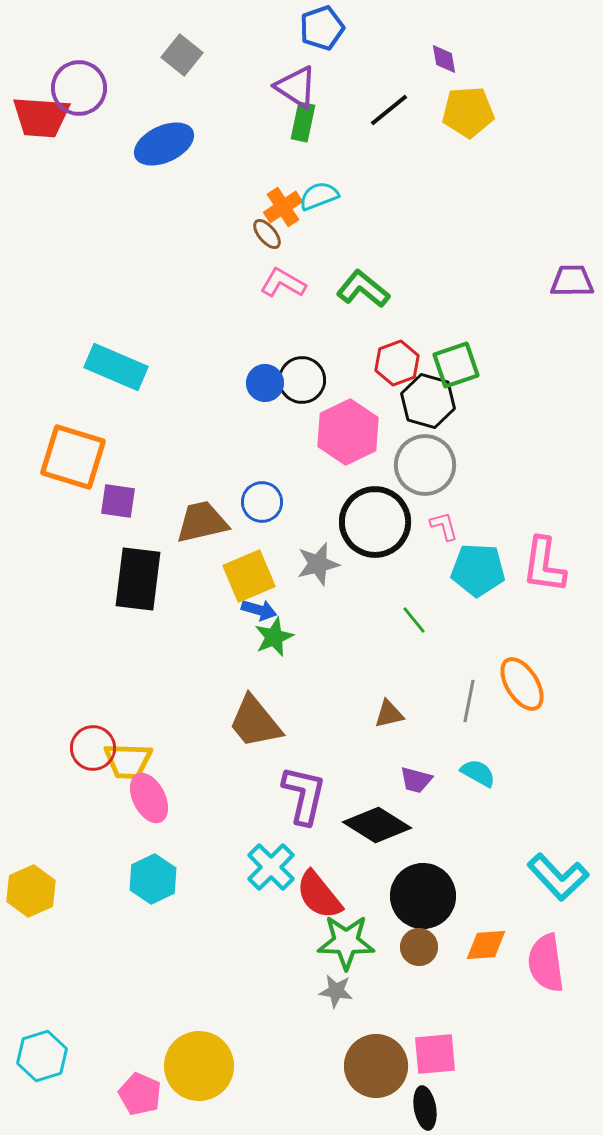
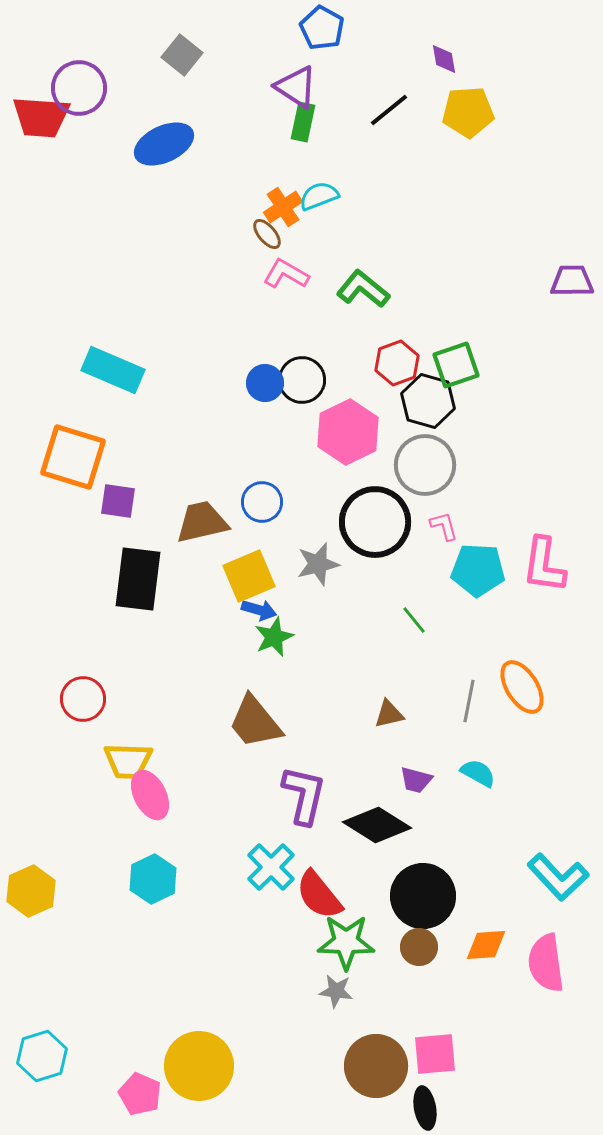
blue pentagon at (322, 28): rotated 24 degrees counterclockwise
pink L-shape at (283, 283): moved 3 px right, 9 px up
cyan rectangle at (116, 367): moved 3 px left, 3 px down
orange ellipse at (522, 684): moved 3 px down
red circle at (93, 748): moved 10 px left, 49 px up
pink ellipse at (149, 798): moved 1 px right, 3 px up
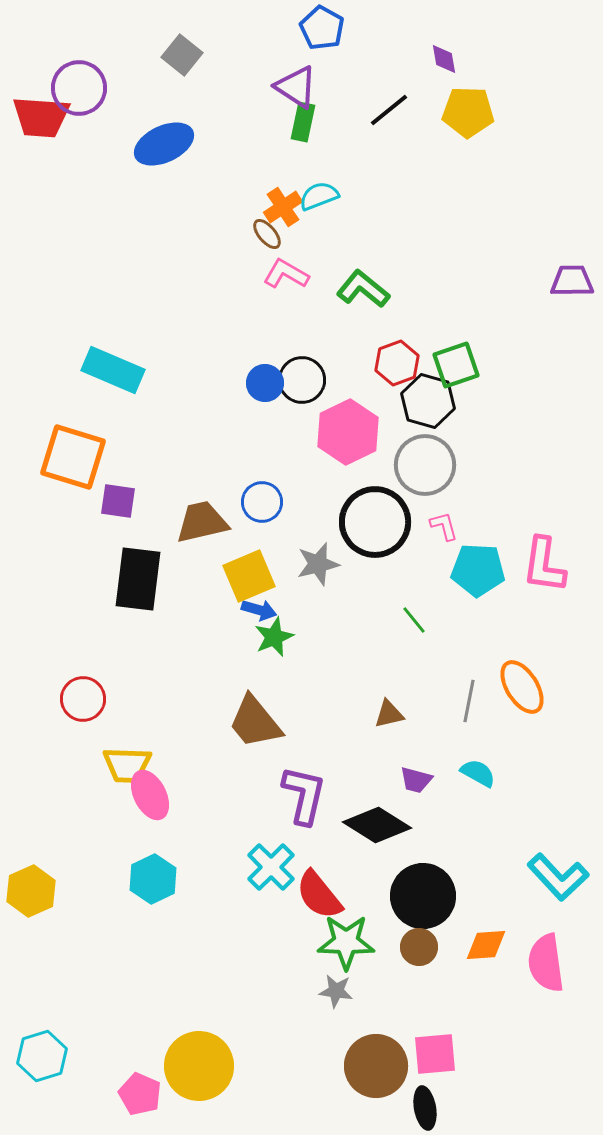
yellow pentagon at (468, 112): rotated 6 degrees clockwise
yellow trapezoid at (128, 761): moved 1 px left, 4 px down
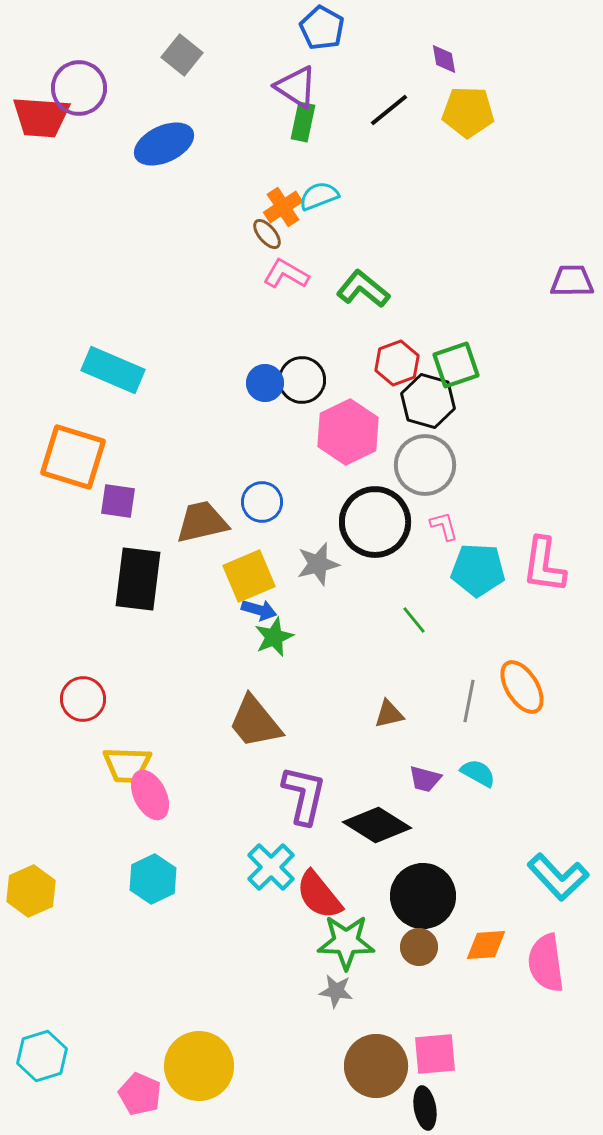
purple trapezoid at (416, 780): moved 9 px right, 1 px up
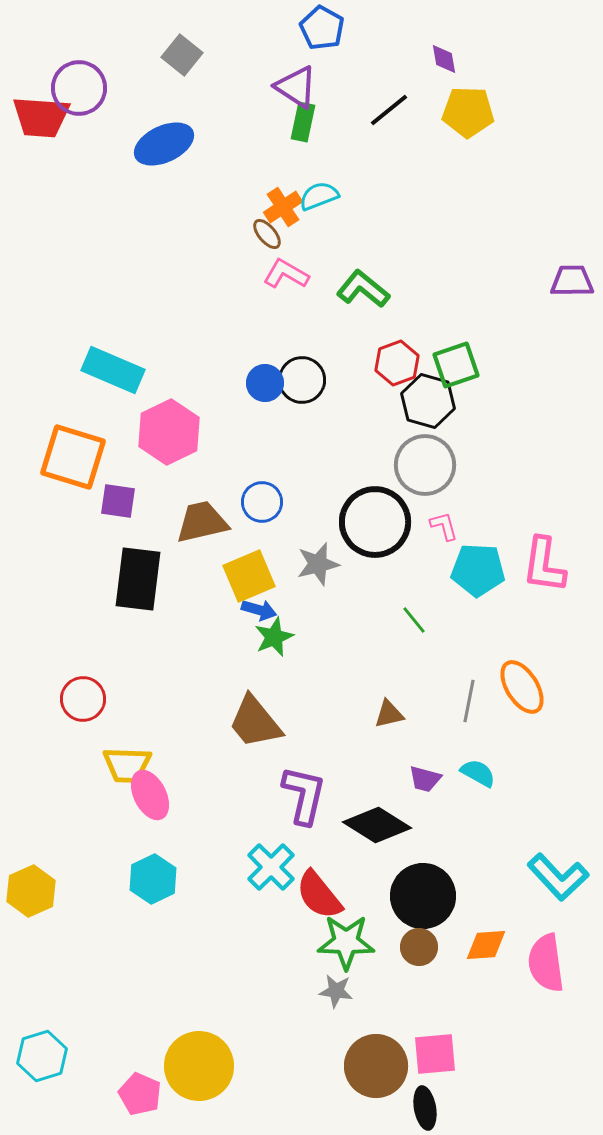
pink hexagon at (348, 432): moved 179 px left
